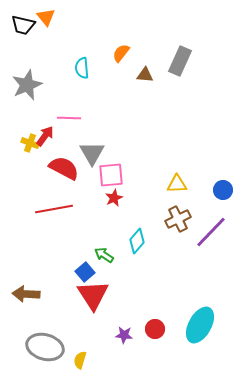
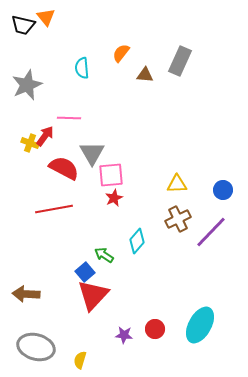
red triangle: rotated 16 degrees clockwise
gray ellipse: moved 9 px left
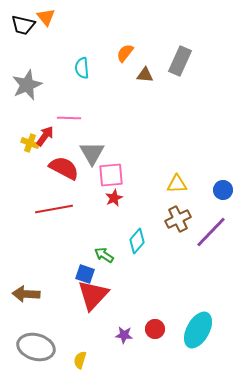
orange semicircle: moved 4 px right
blue square: moved 2 px down; rotated 30 degrees counterclockwise
cyan ellipse: moved 2 px left, 5 px down
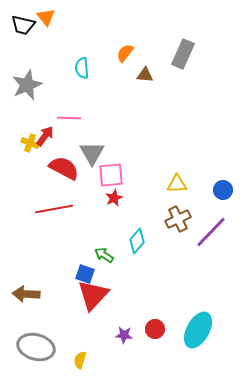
gray rectangle: moved 3 px right, 7 px up
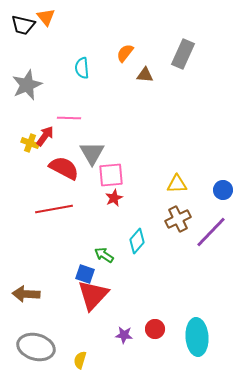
cyan ellipse: moved 1 px left, 7 px down; rotated 33 degrees counterclockwise
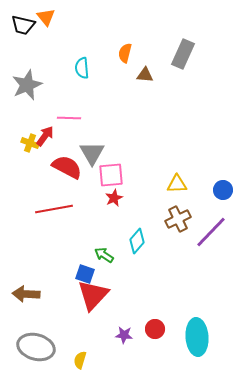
orange semicircle: rotated 24 degrees counterclockwise
red semicircle: moved 3 px right, 1 px up
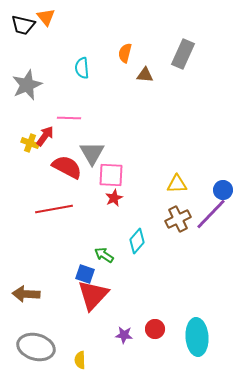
pink square: rotated 8 degrees clockwise
purple line: moved 18 px up
yellow semicircle: rotated 18 degrees counterclockwise
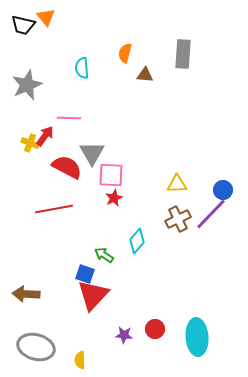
gray rectangle: rotated 20 degrees counterclockwise
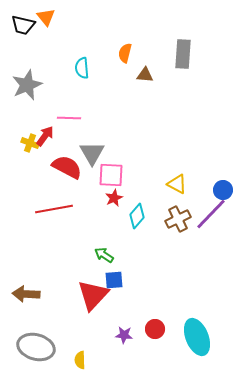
yellow triangle: rotated 30 degrees clockwise
cyan diamond: moved 25 px up
blue square: moved 29 px right, 6 px down; rotated 24 degrees counterclockwise
cyan ellipse: rotated 18 degrees counterclockwise
